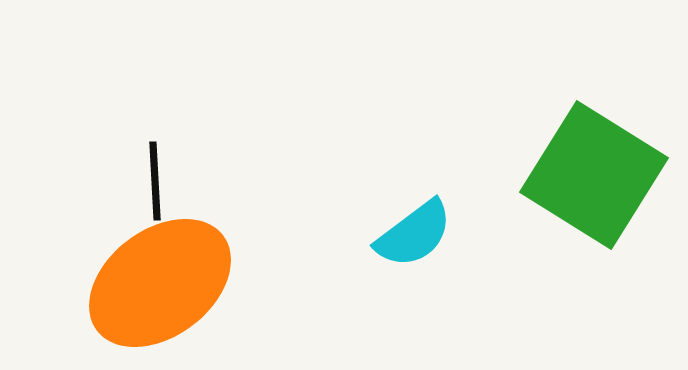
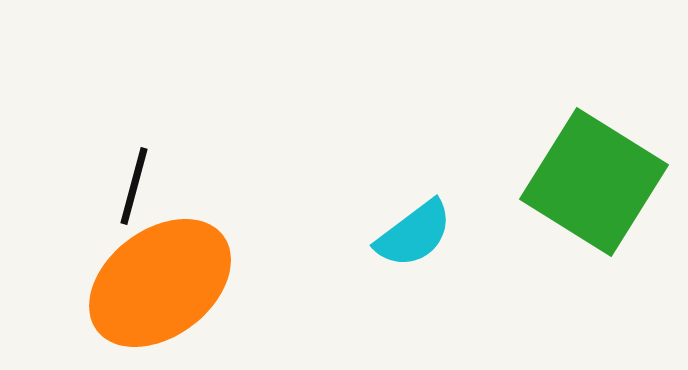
green square: moved 7 px down
black line: moved 21 px left, 5 px down; rotated 18 degrees clockwise
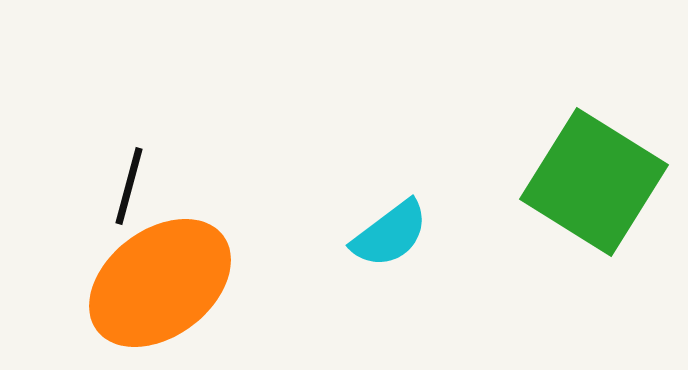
black line: moved 5 px left
cyan semicircle: moved 24 px left
